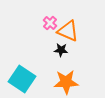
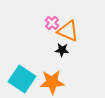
pink cross: moved 2 px right
black star: moved 1 px right
orange star: moved 14 px left
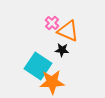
cyan square: moved 16 px right, 13 px up
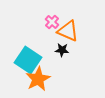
pink cross: moved 1 px up
cyan square: moved 10 px left, 6 px up
orange star: moved 14 px left, 3 px up; rotated 25 degrees counterclockwise
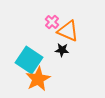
cyan square: moved 1 px right
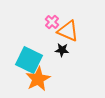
cyan square: rotated 8 degrees counterclockwise
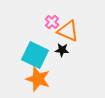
cyan square: moved 6 px right, 5 px up
orange star: rotated 25 degrees counterclockwise
